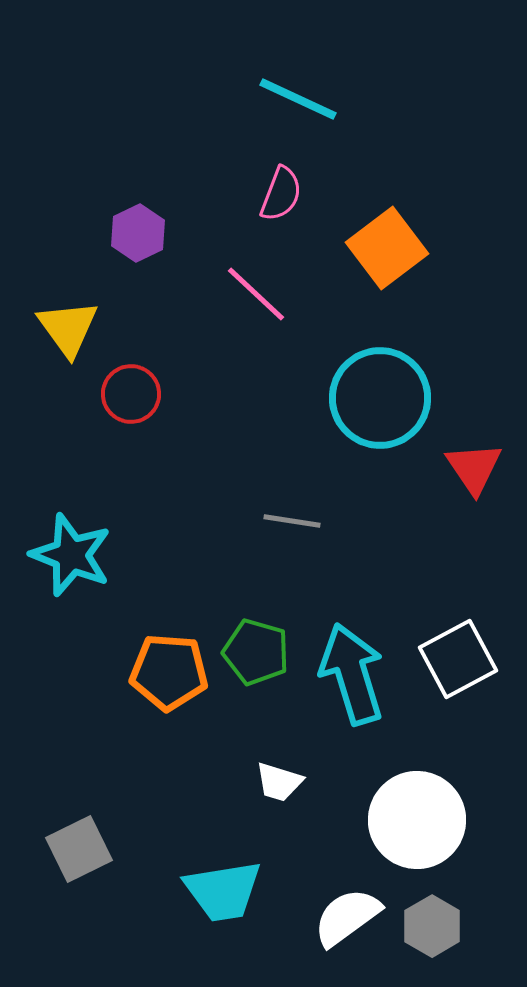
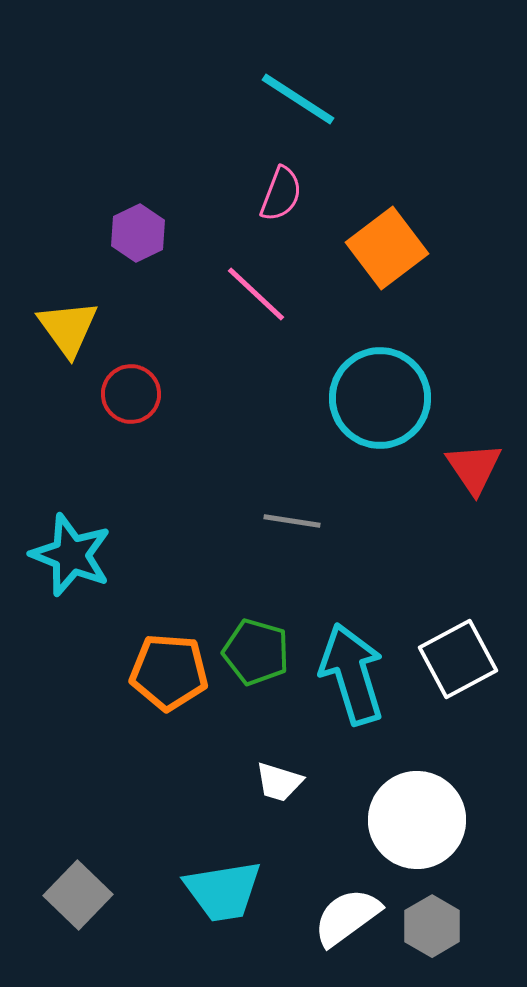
cyan line: rotated 8 degrees clockwise
gray square: moved 1 px left, 46 px down; rotated 20 degrees counterclockwise
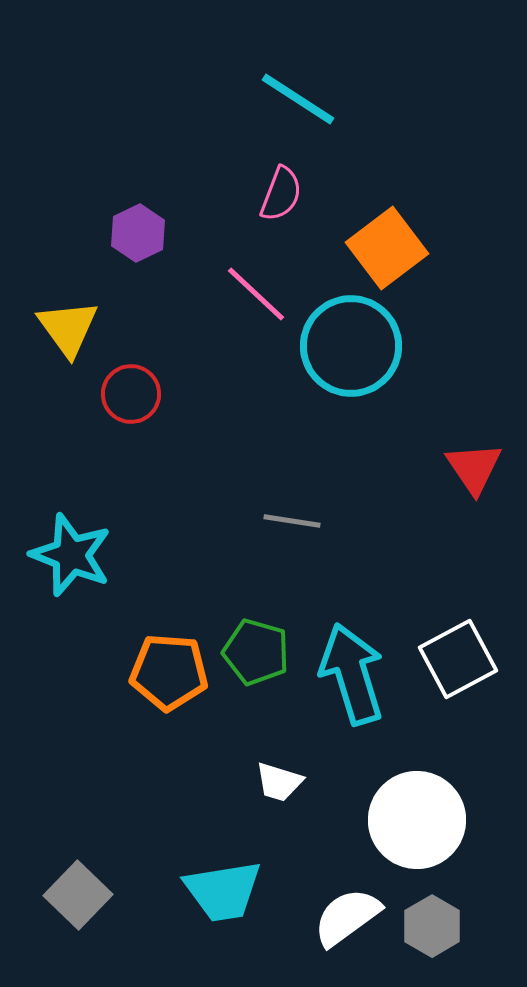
cyan circle: moved 29 px left, 52 px up
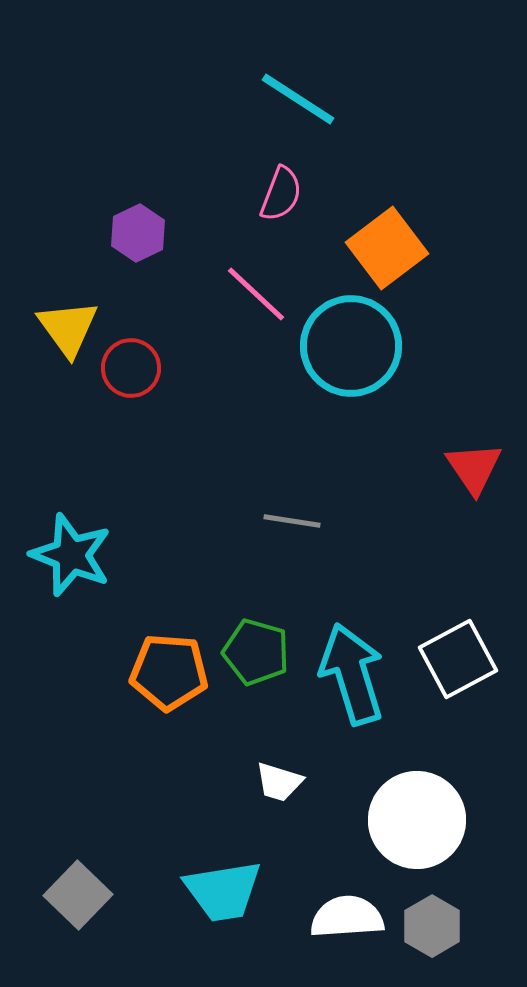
red circle: moved 26 px up
white semicircle: rotated 32 degrees clockwise
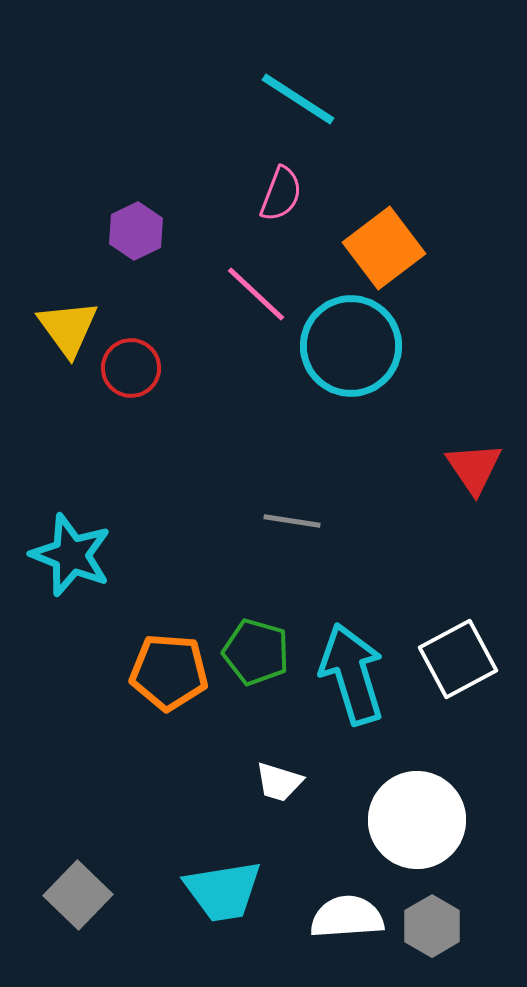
purple hexagon: moved 2 px left, 2 px up
orange square: moved 3 px left
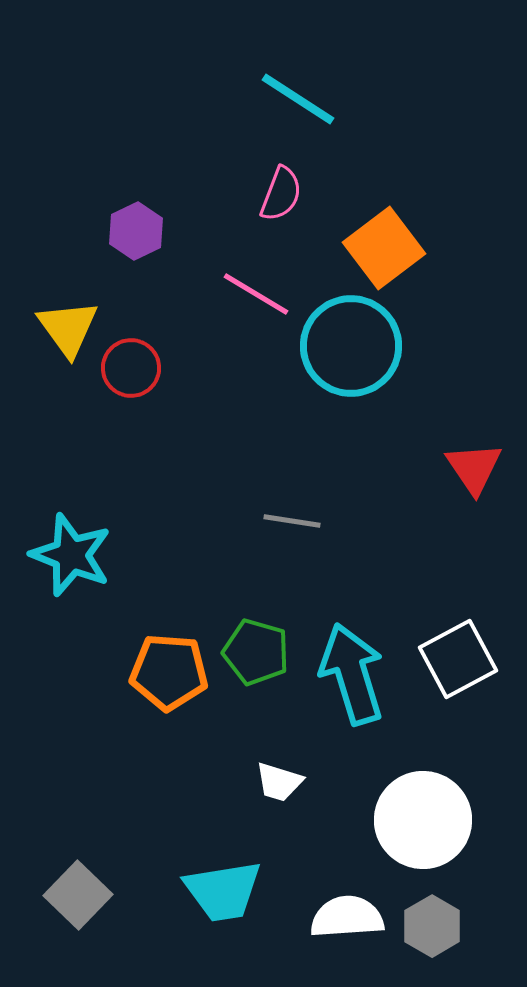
pink line: rotated 12 degrees counterclockwise
white circle: moved 6 px right
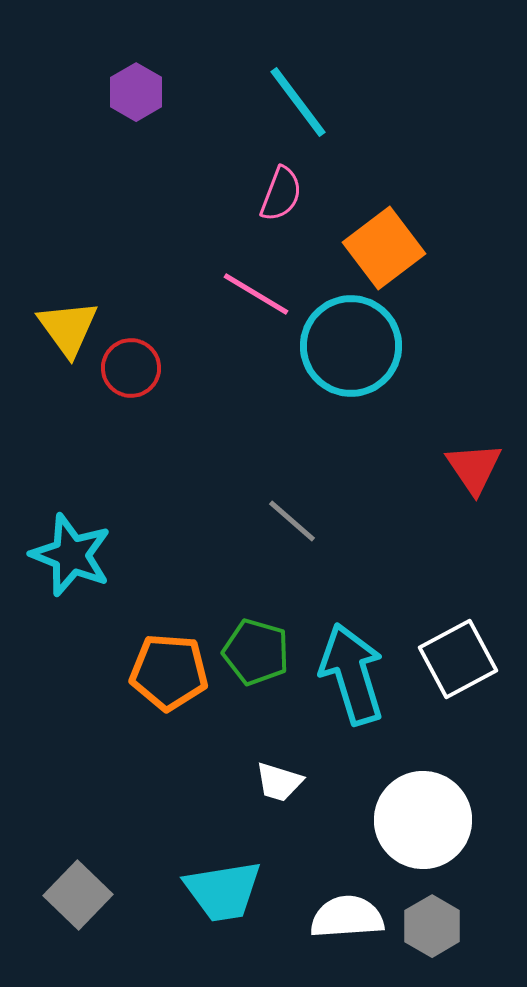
cyan line: moved 3 px down; rotated 20 degrees clockwise
purple hexagon: moved 139 px up; rotated 4 degrees counterclockwise
gray line: rotated 32 degrees clockwise
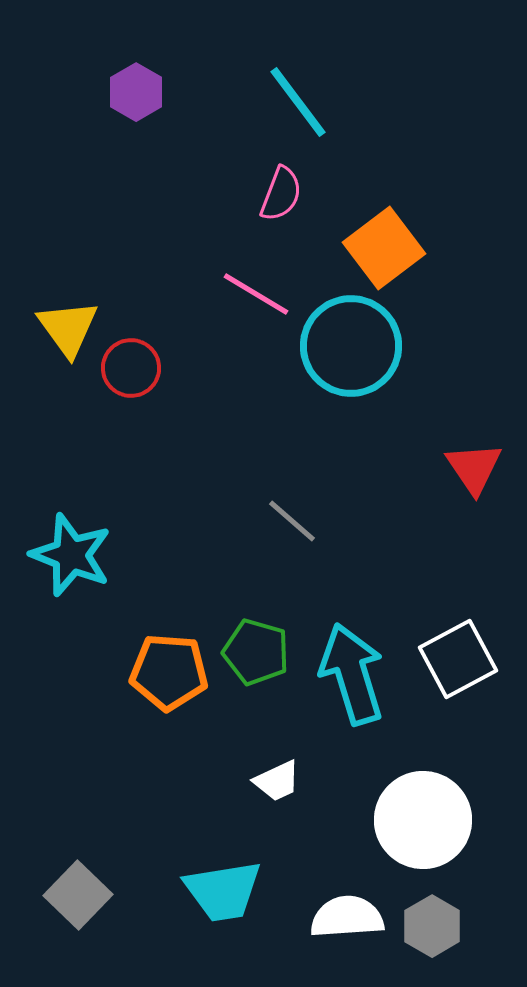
white trapezoid: moved 2 px left, 1 px up; rotated 42 degrees counterclockwise
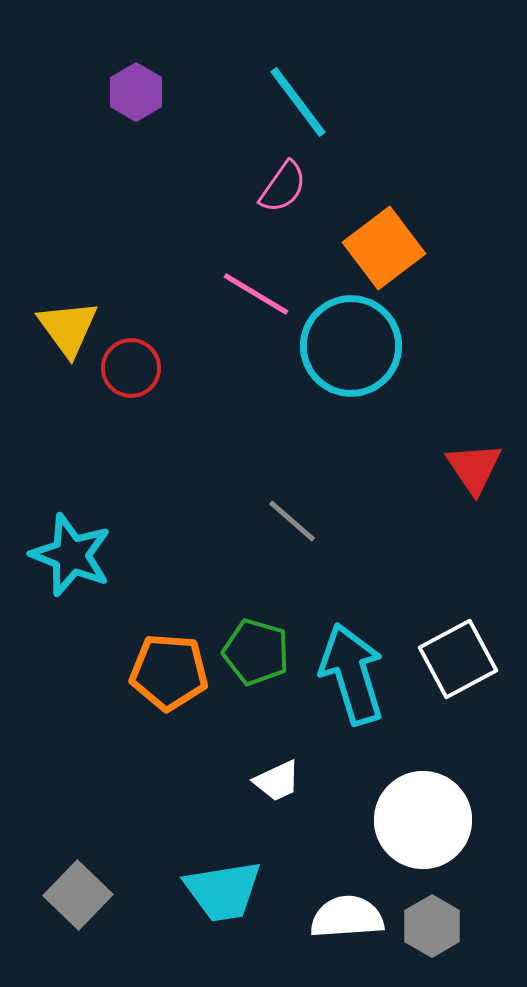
pink semicircle: moved 2 px right, 7 px up; rotated 14 degrees clockwise
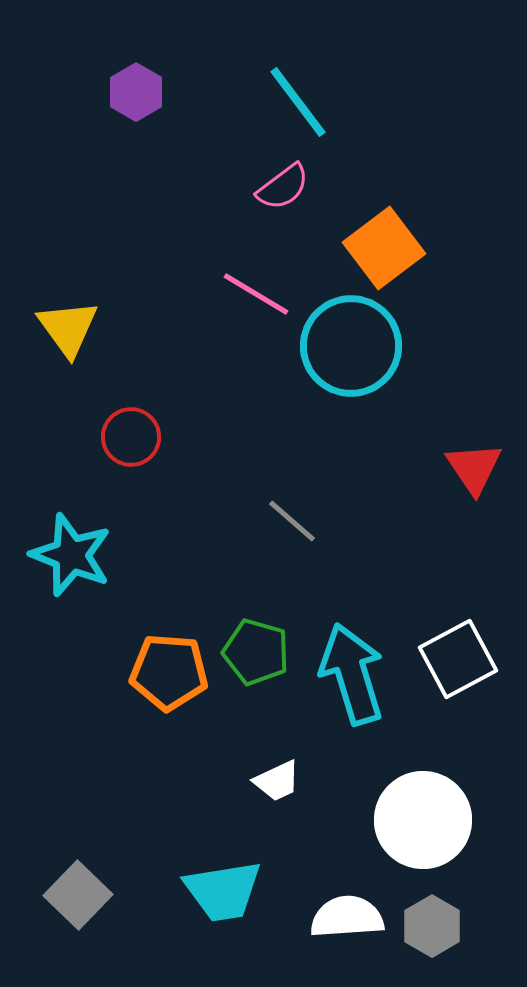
pink semicircle: rotated 18 degrees clockwise
red circle: moved 69 px down
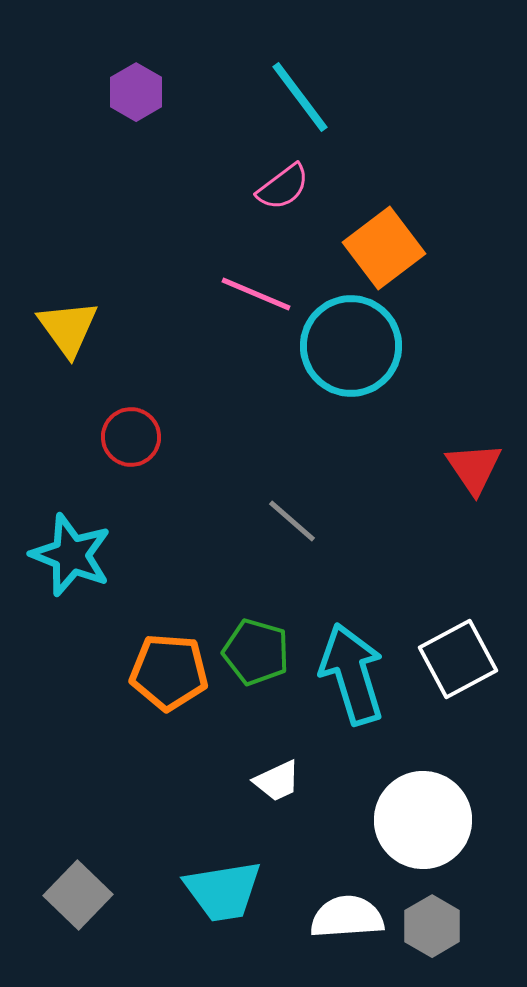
cyan line: moved 2 px right, 5 px up
pink line: rotated 8 degrees counterclockwise
